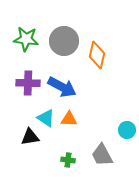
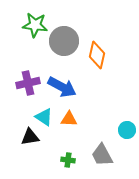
green star: moved 9 px right, 14 px up
purple cross: rotated 15 degrees counterclockwise
cyan triangle: moved 2 px left, 1 px up
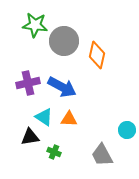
green cross: moved 14 px left, 8 px up; rotated 16 degrees clockwise
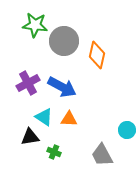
purple cross: rotated 15 degrees counterclockwise
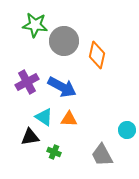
purple cross: moved 1 px left, 1 px up
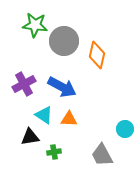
purple cross: moved 3 px left, 2 px down
cyan triangle: moved 2 px up
cyan circle: moved 2 px left, 1 px up
green cross: rotated 32 degrees counterclockwise
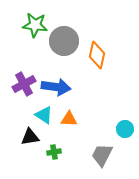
blue arrow: moved 6 px left; rotated 20 degrees counterclockwise
gray trapezoid: rotated 55 degrees clockwise
